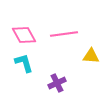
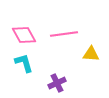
yellow triangle: moved 2 px up
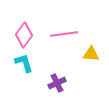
pink diamond: rotated 65 degrees clockwise
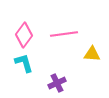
yellow triangle: moved 1 px right
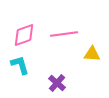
pink diamond: rotated 35 degrees clockwise
cyan L-shape: moved 4 px left, 2 px down
purple cross: rotated 24 degrees counterclockwise
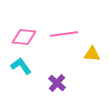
pink diamond: moved 2 px down; rotated 25 degrees clockwise
cyan L-shape: moved 1 px right, 1 px down; rotated 20 degrees counterclockwise
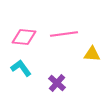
cyan L-shape: moved 2 px down
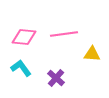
purple cross: moved 1 px left, 5 px up
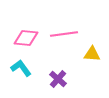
pink diamond: moved 2 px right, 1 px down
purple cross: moved 2 px right, 1 px down
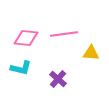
yellow triangle: moved 1 px left, 1 px up
cyan L-shape: rotated 140 degrees clockwise
